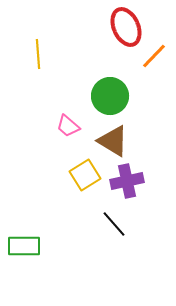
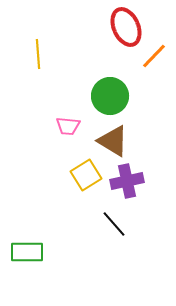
pink trapezoid: rotated 35 degrees counterclockwise
yellow square: moved 1 px right
green rectangle: moved 3 px right, 6 px down
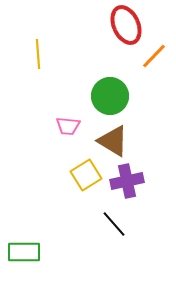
red ellipse: moved 2 px up
green rectangle: moved 3 px left
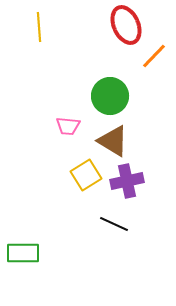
yellow line: moved 1 px right, 27 px up
black line: rotated 24 degrees counterclockwise
green rectangle: moved 1 px left, 1 px down
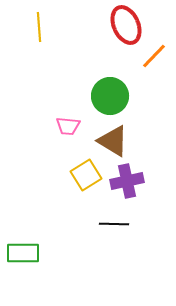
black line: rotated 24 degrees counterclockwise
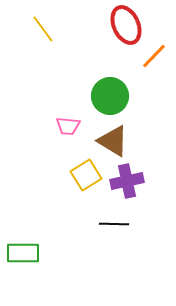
yellow line: moved 4 px right, 2 px down; rotated 32 degrees counterclockwise
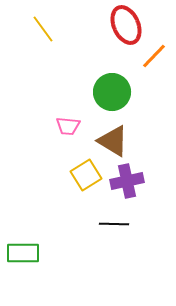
green circle: moved 2 px right, 4 px up
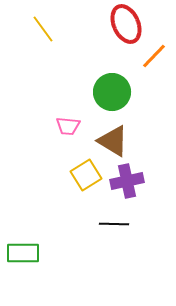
red ellipse: moved 1 px up
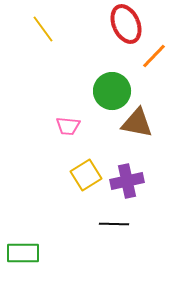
green circle: moved 1 px up
brown triangle: moved 24 px right, 18 px up; rotated 20 degrees counterclockwise
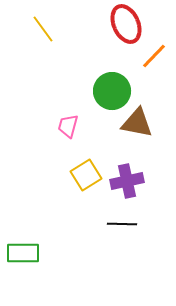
pink trapezoid: rotated 100 degrees clockwise
black line: moved 8 px right
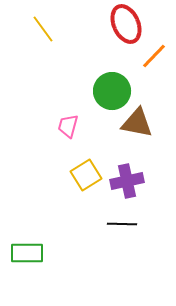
green rectangle: moved 4 px right
